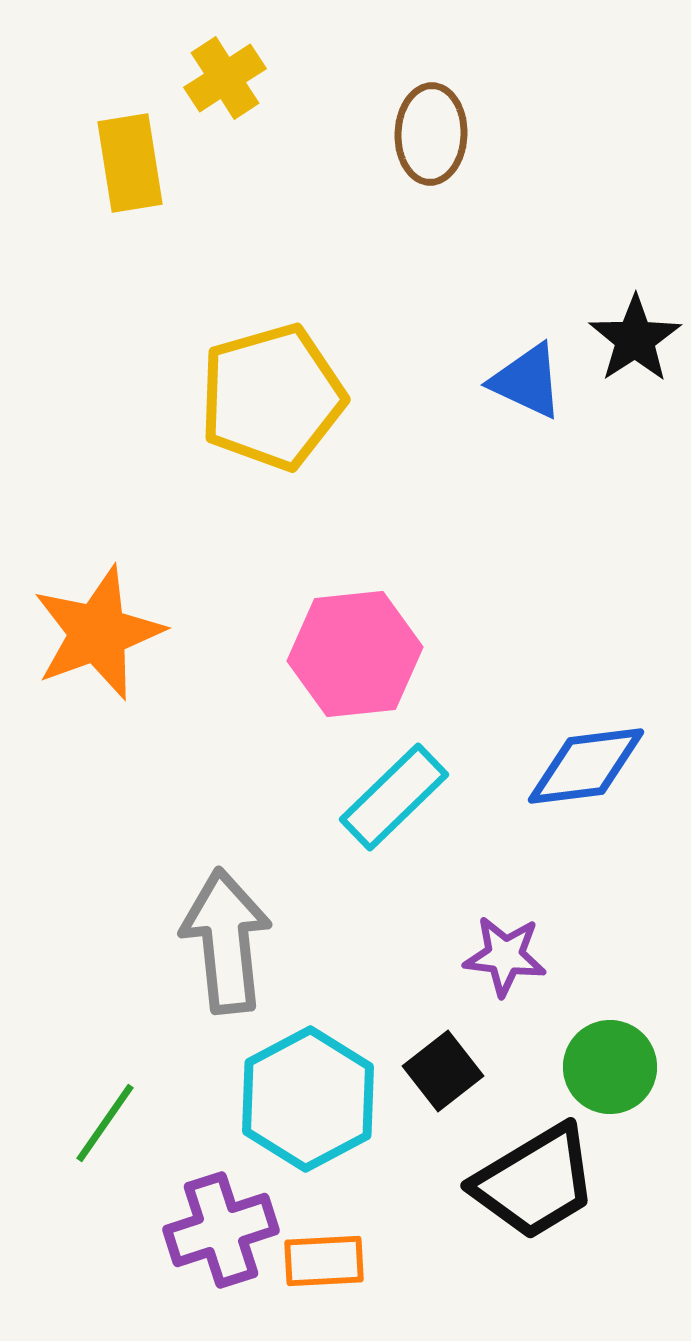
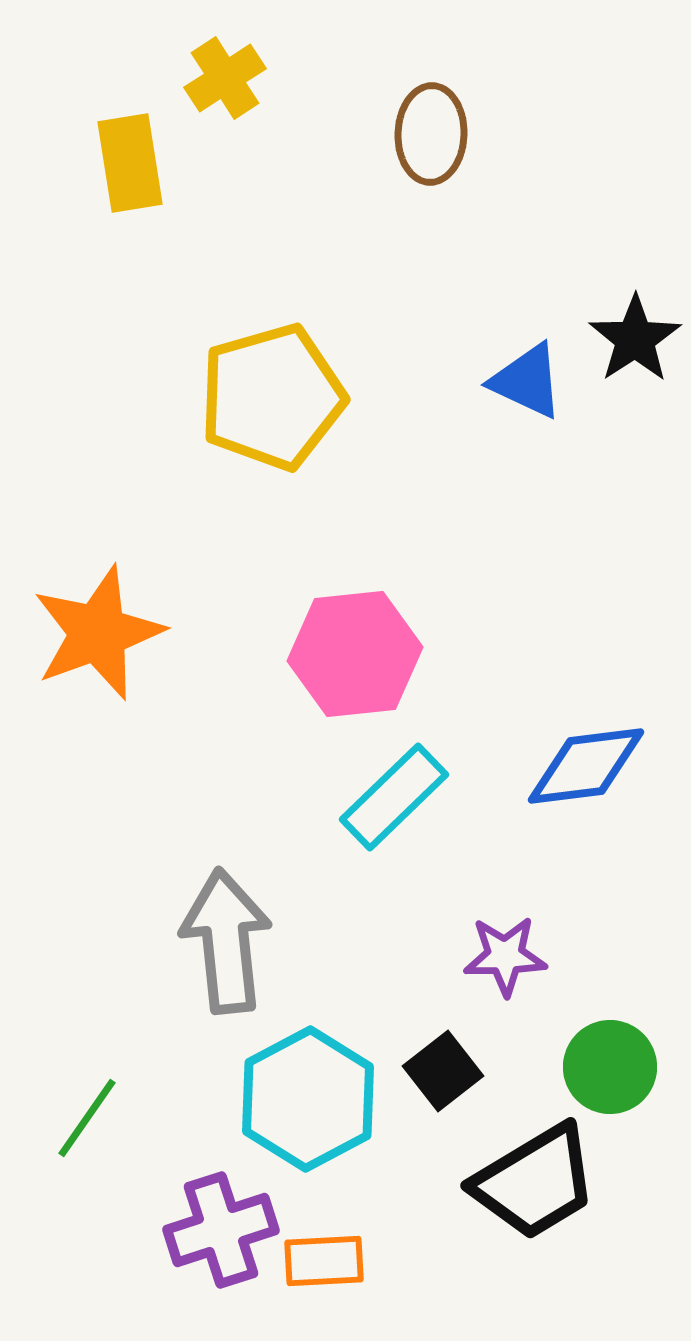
purple star: rotated 8 degrees counterclockwise
green line: moved 18 px left, 5 px up
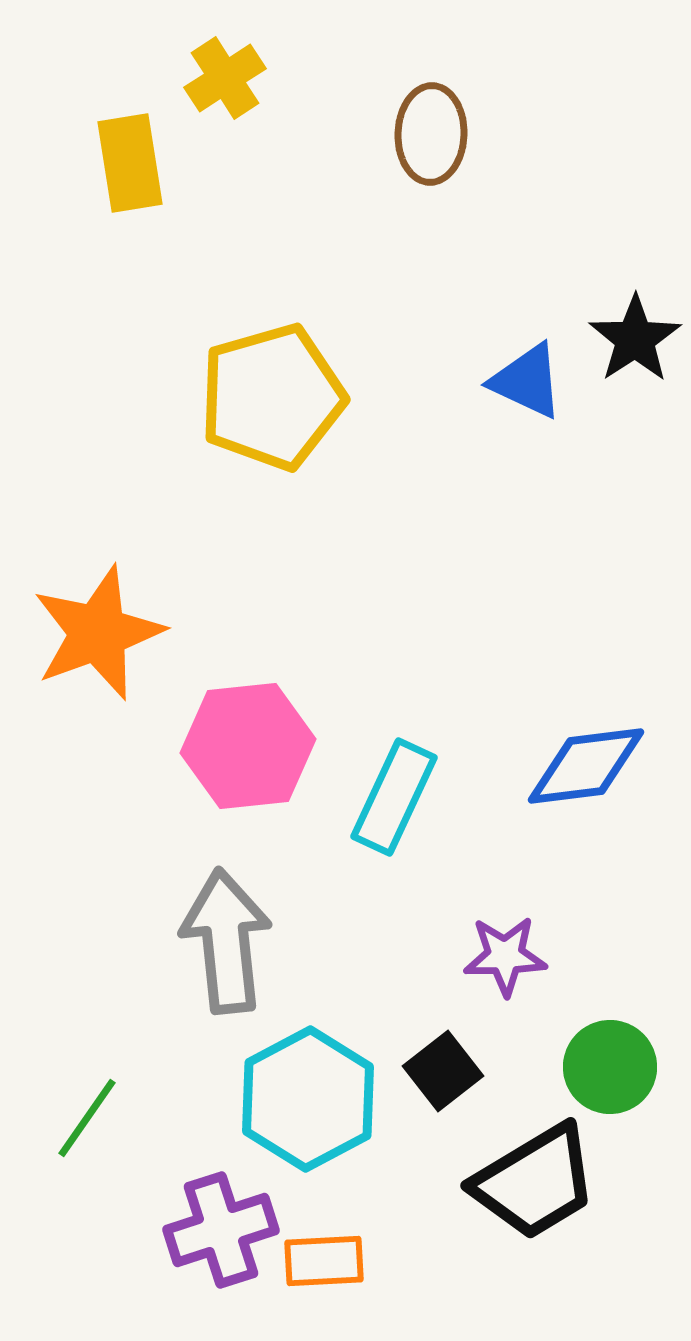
pink hexagon: moved 107 px left, 92 px down
cyan rectangle: rotated 21 degrees counterclockwise
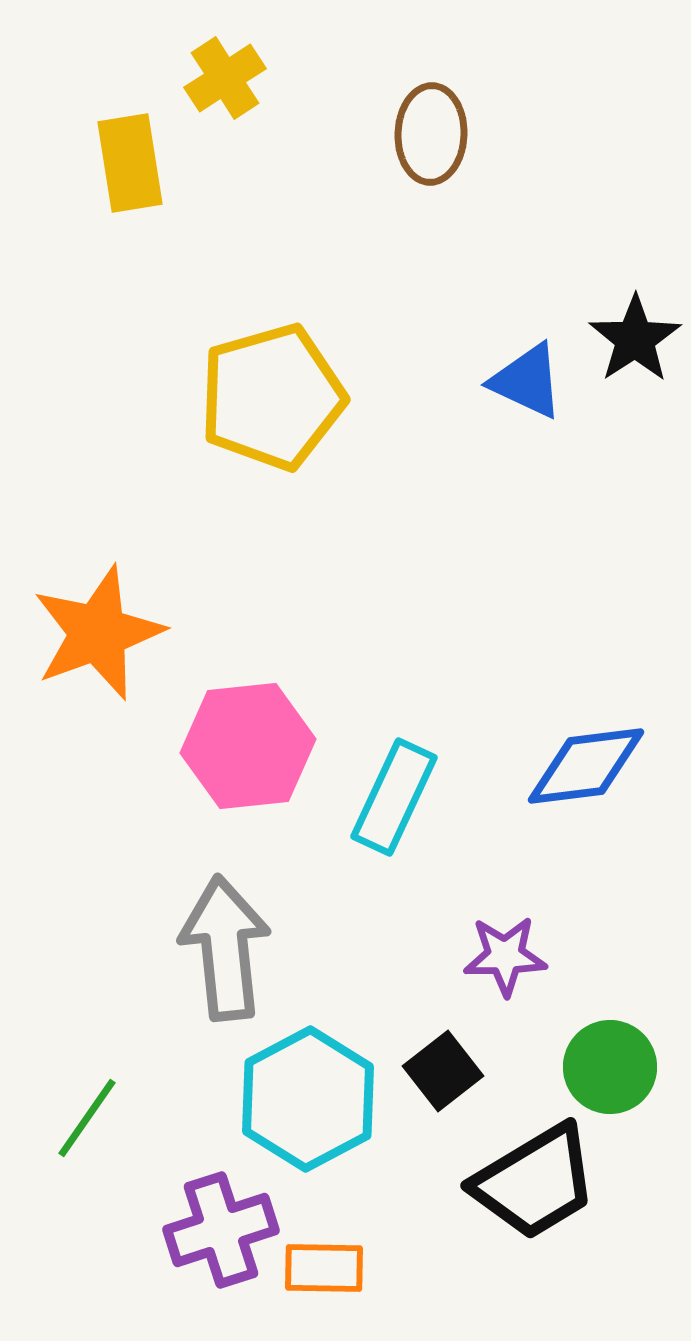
gray arrow: moved 1 px left, 7 px down
orange rectangle: moved 7 px down; rotated 4 degrees clockwise
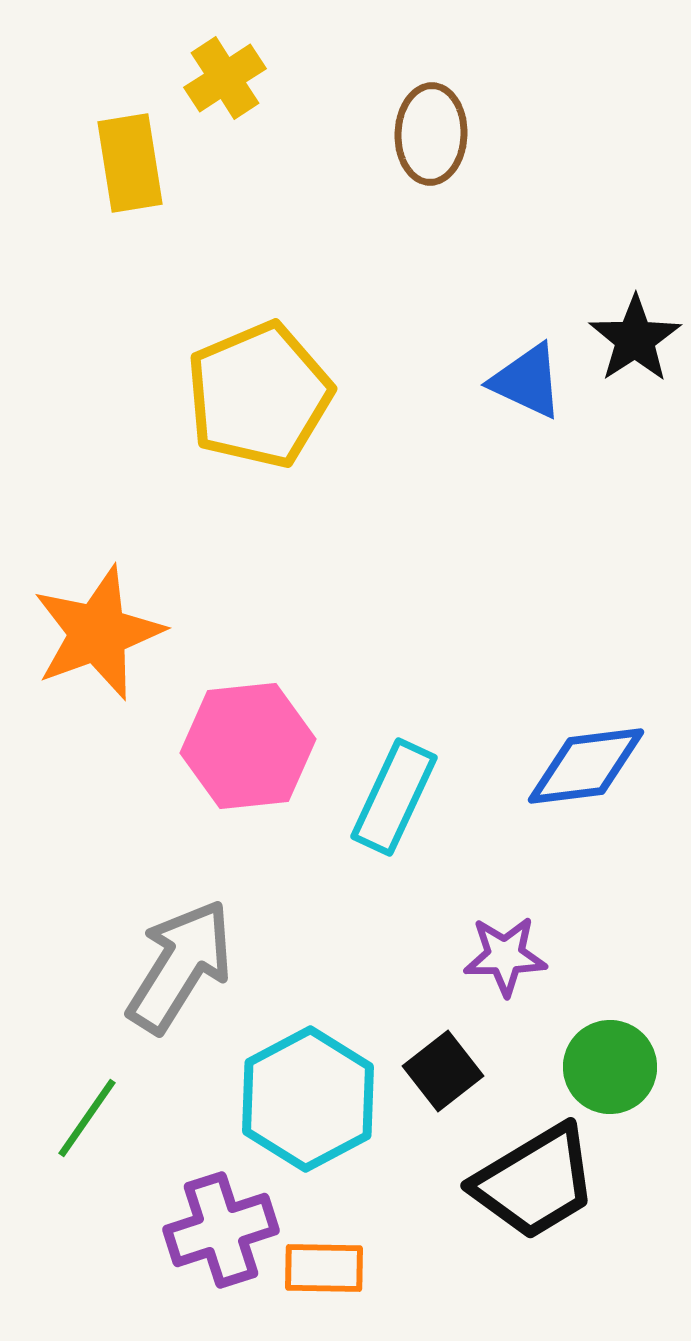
yellow pentagon: moved 13 px left, 2 px up; rotated 7 degrees counterclockwise
gray arrow: moved 45 px left, 18 px down; rotated 38 degrees clockwise
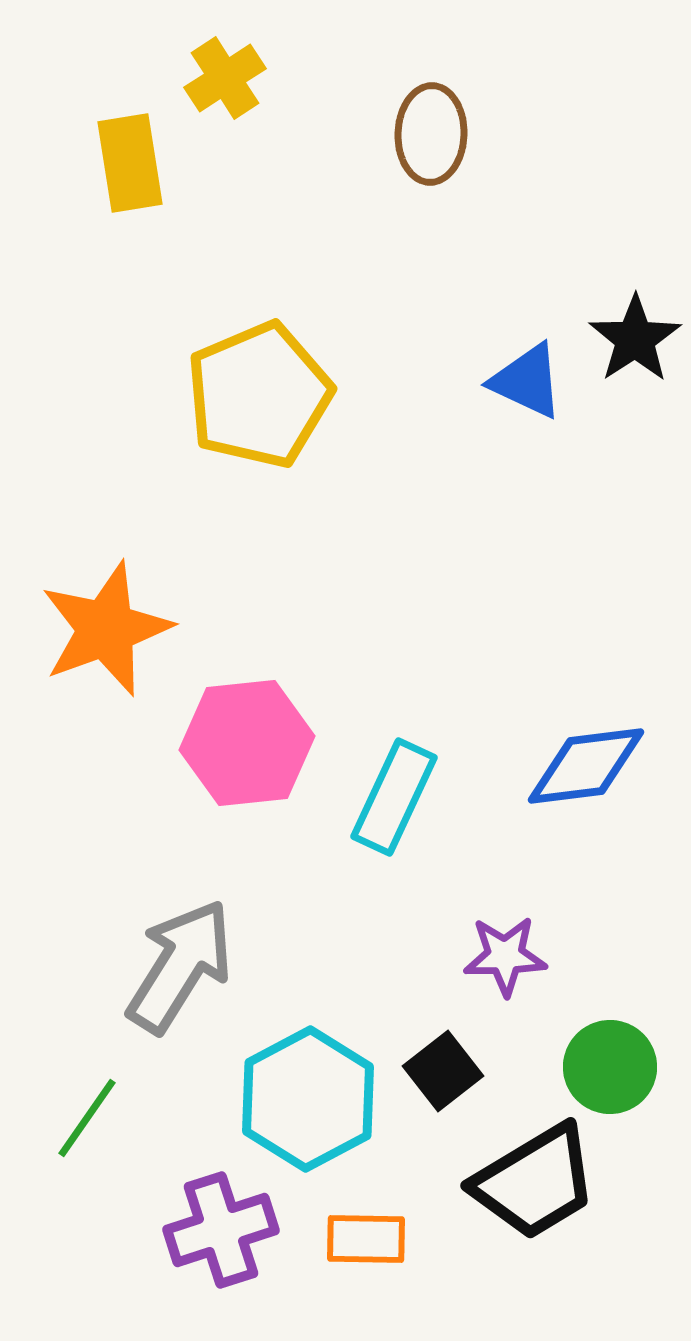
orange star: moved 8 px right, 4 px up
pink hexagon: moved 1 px left, 3 px up
orange rectangle: moved 42 px right, 29 px up
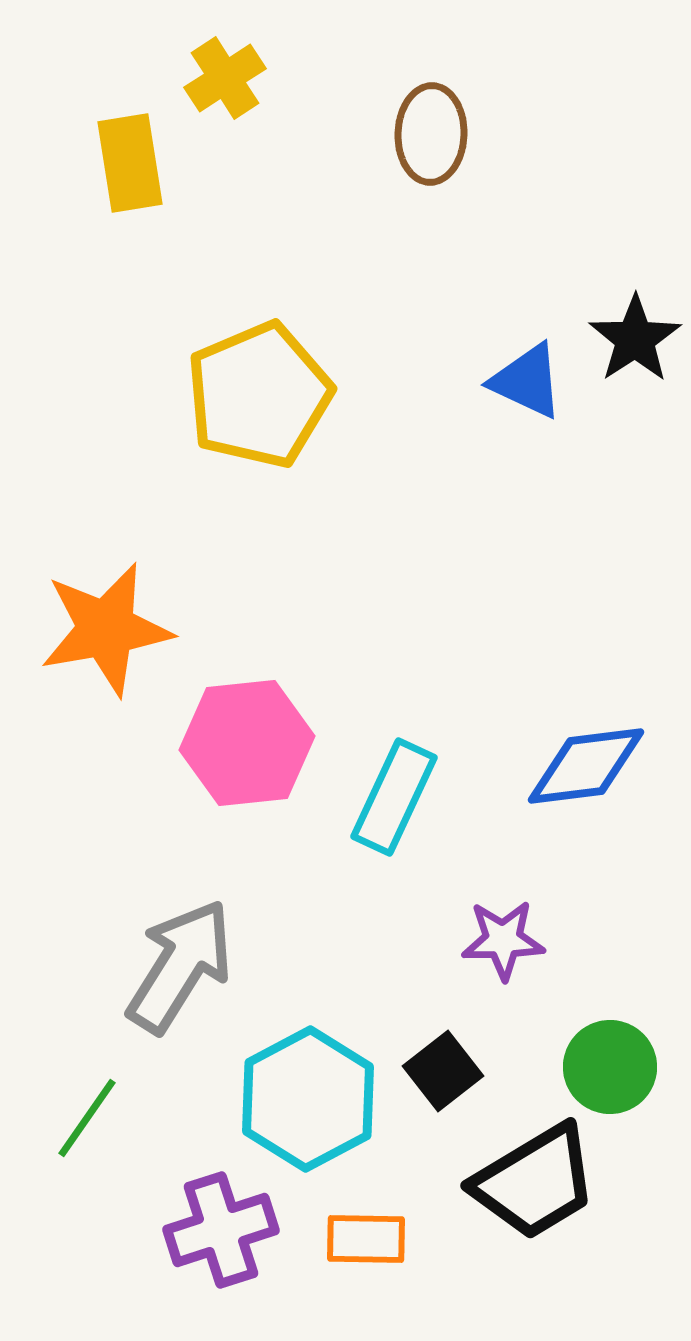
orange star: rotated 10 degrees clockwise
purple star: moved 2 px left, 16 px up
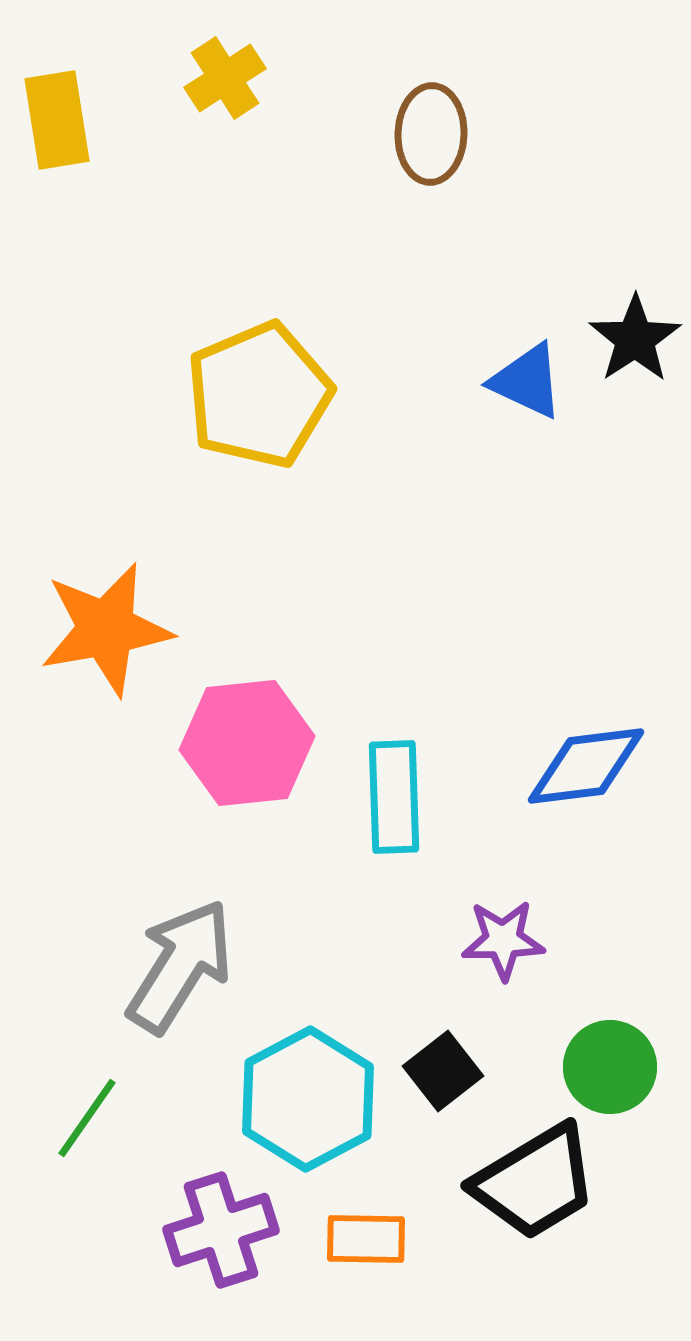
yellow rectangle: moved 73 px left, 43 px up
cyan rectangle: rotated 27 degrees counterclockwise
